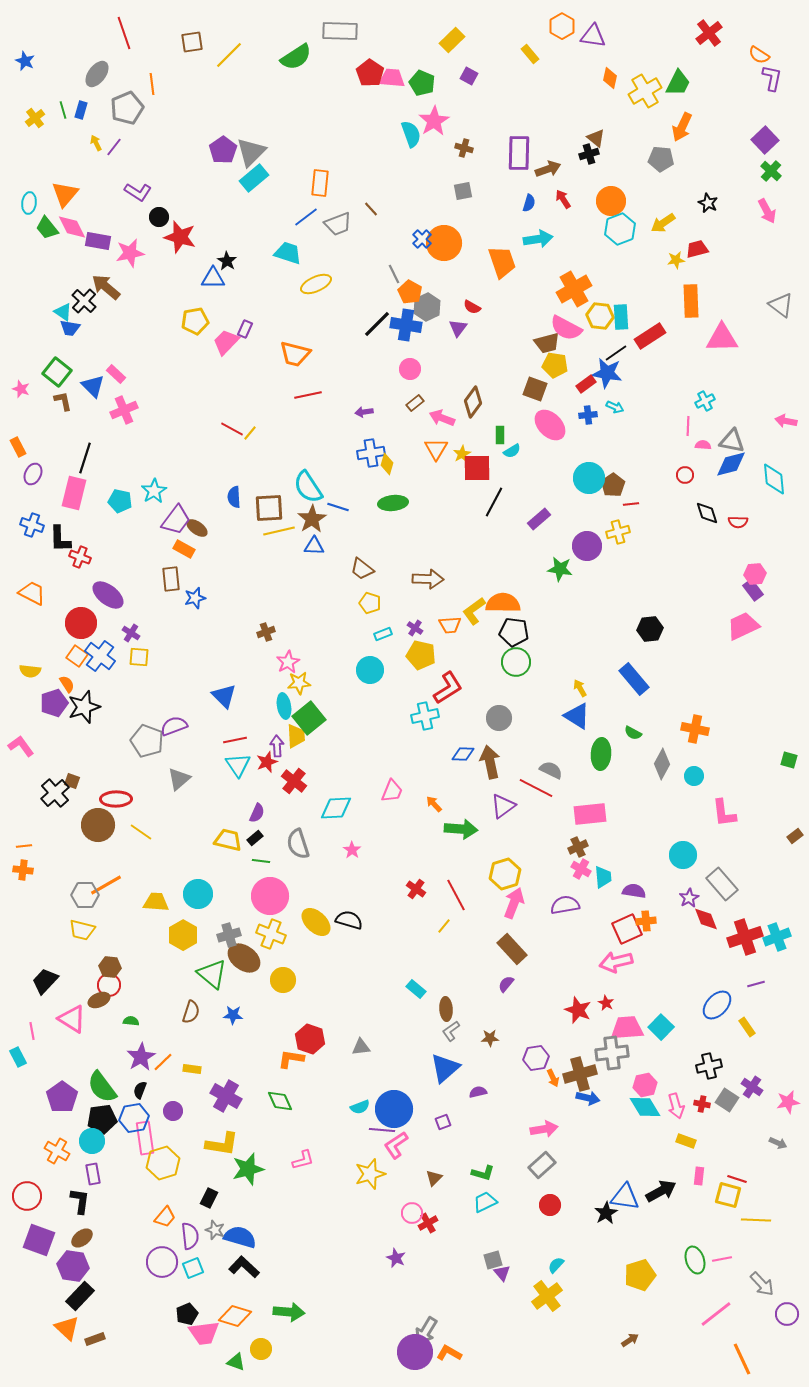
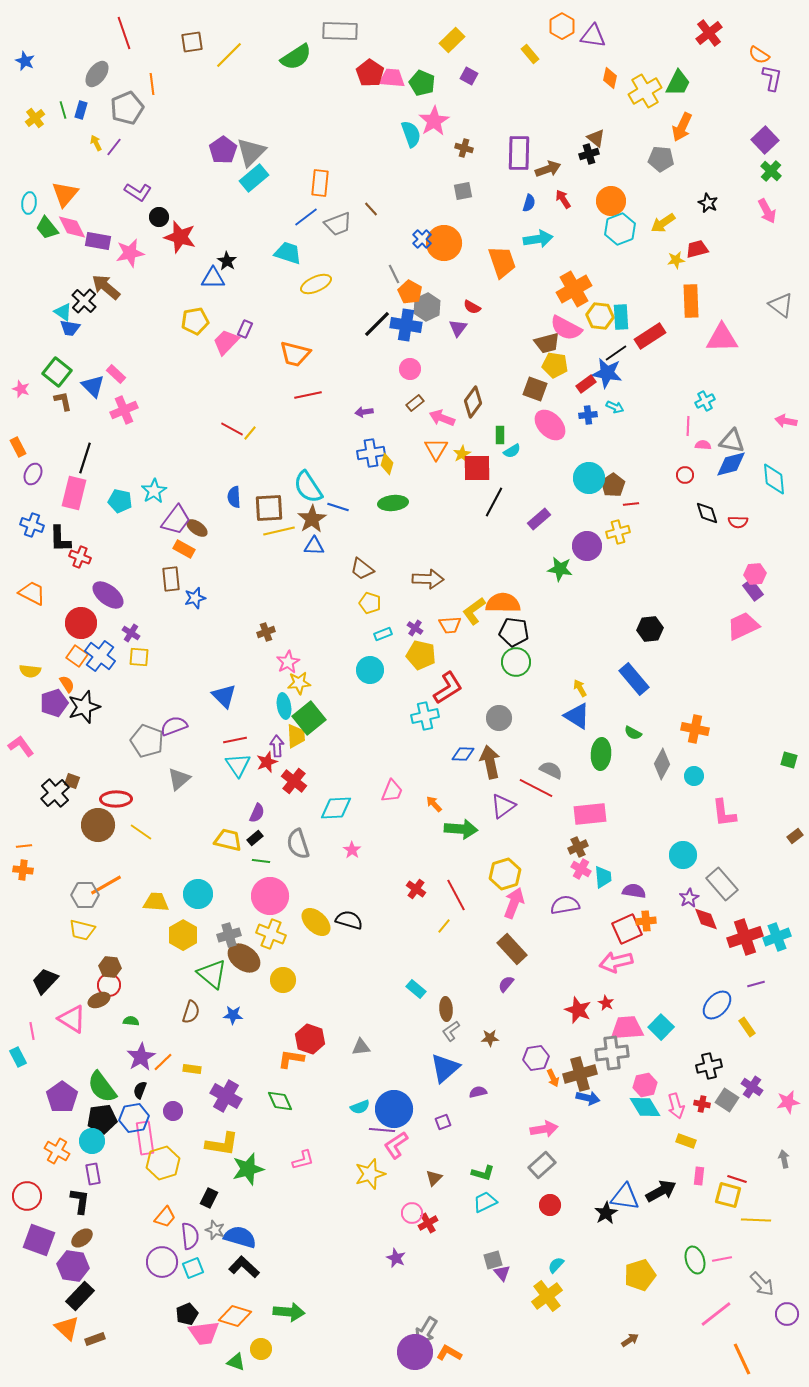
gray arrow at (778, 1143): moved 6 px right, 16 px down; rotated 126 degrees counterclockwise
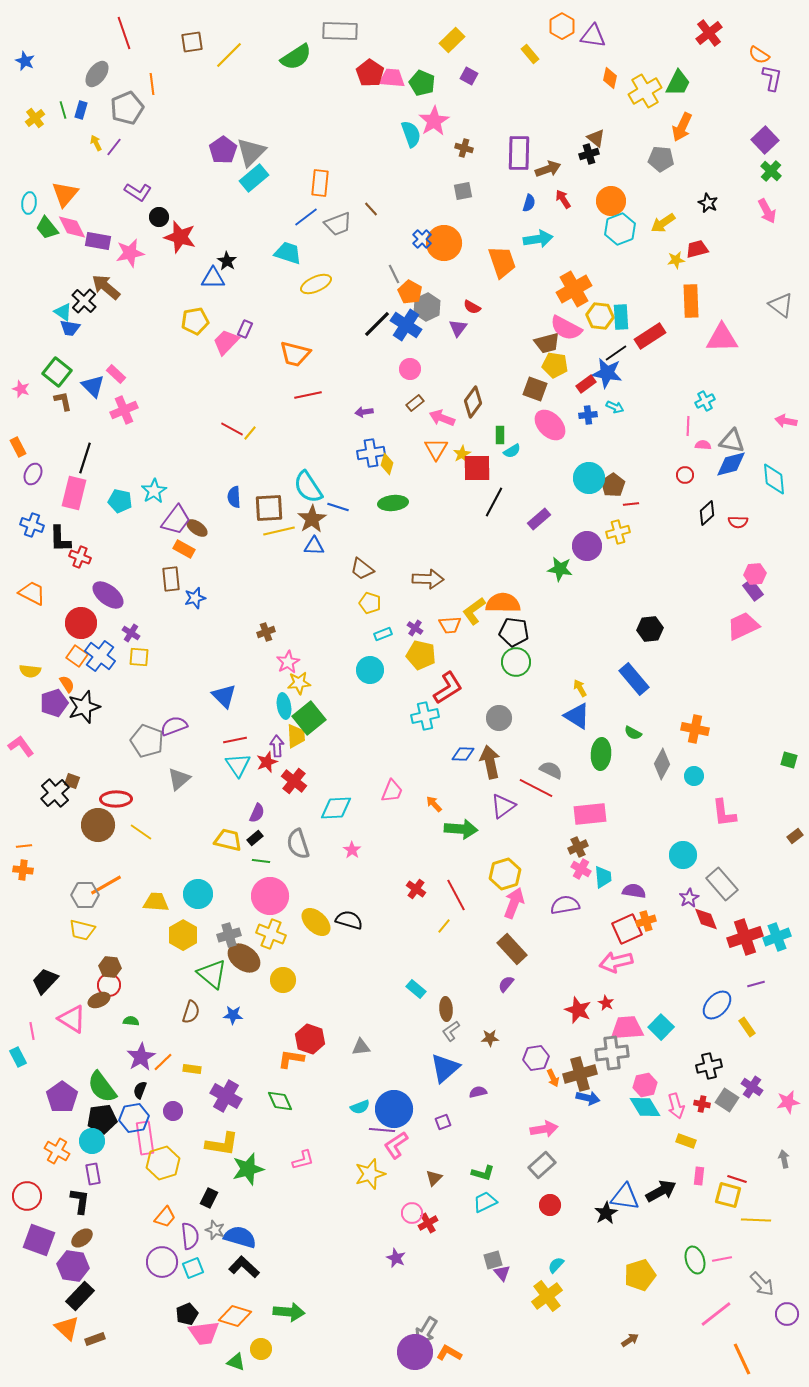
blue cross at (406, 325): rotated 24 degrees clockwise
black diamond at (707, 513): rotated 65 degrees clockwise
orange cross at (646, 921): rotated 12 degrees counterclockwise
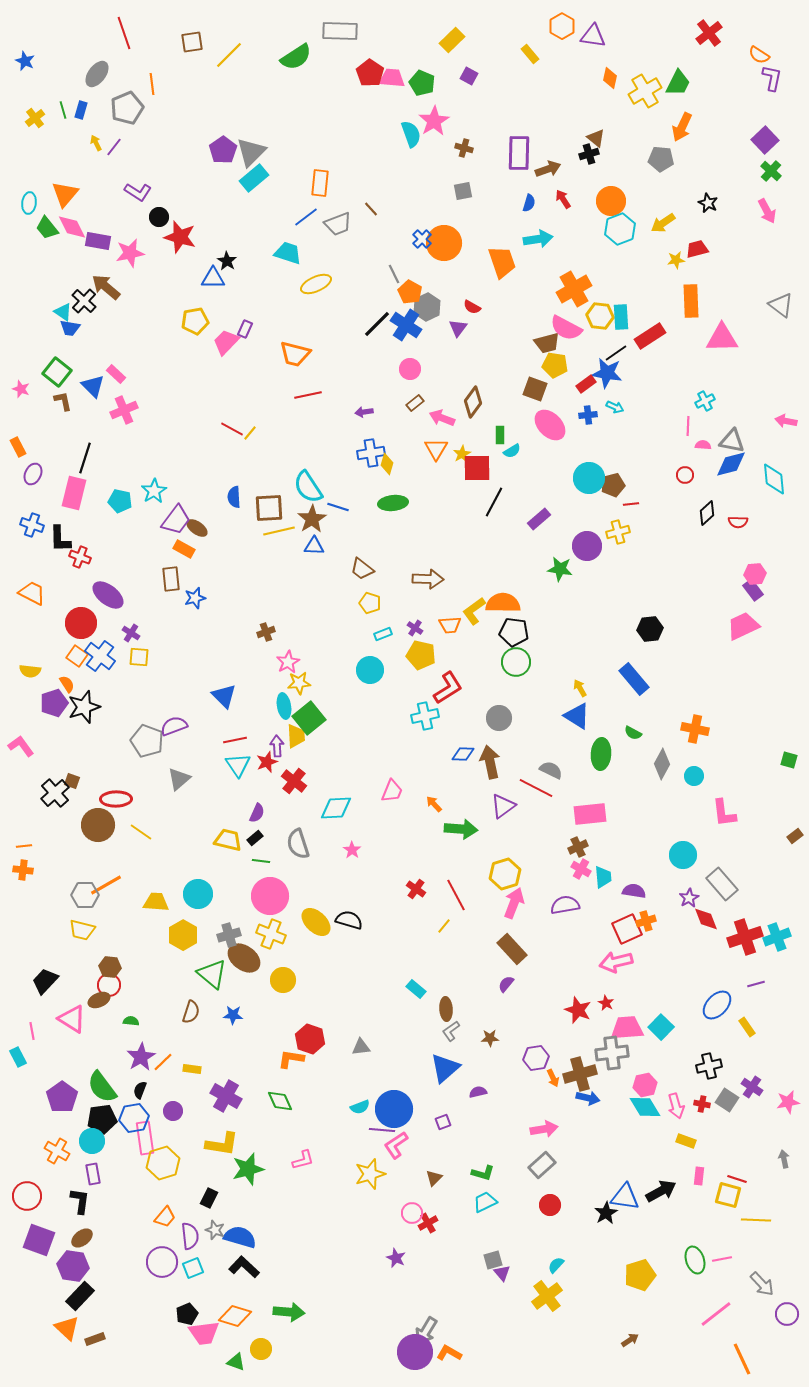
brown pentagon at (613, 485): rotated 20 degrees clockwise
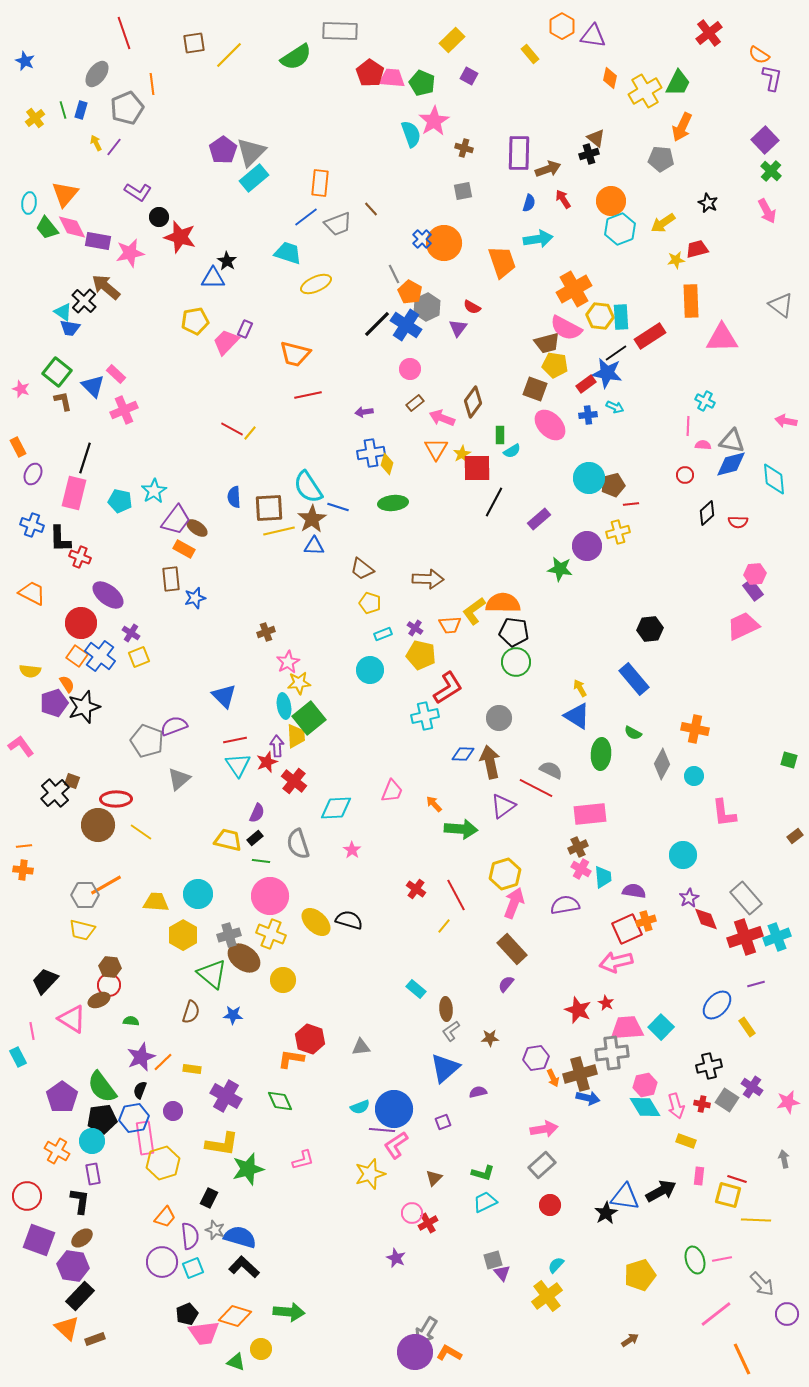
brown square at (192, 42): moved 2 px right, 1 px down
cyan cross at (705, 401): rotated 36 degrees counterclockwise
yellow square at (139, 657): rotated 25 degrees counterclockwise
gray rectangle at (722, 884): moved 24 px right, 14 px down
purple star at (141, 1057): rotated 8 degrees clockwise
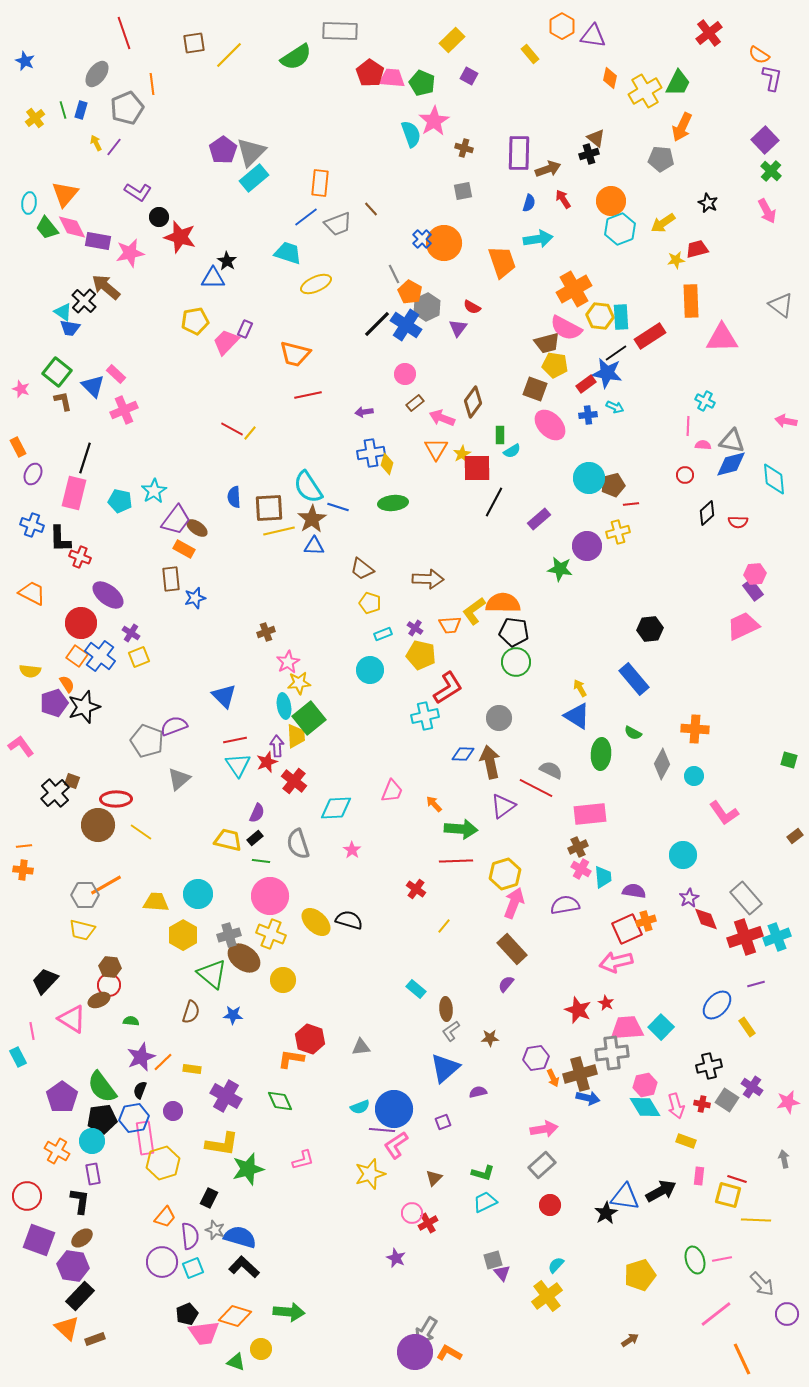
pink circle at (410, 369): moved 5 px left, 5 px down
orange cross at (695, 729): rotated 8 degrees counterclockwise
pink L-shape at (724, 813): rotated 28 degrees counterclockwise
red line at (456, 895): moved 34 px up; rotated 64 degrees counterclockwise
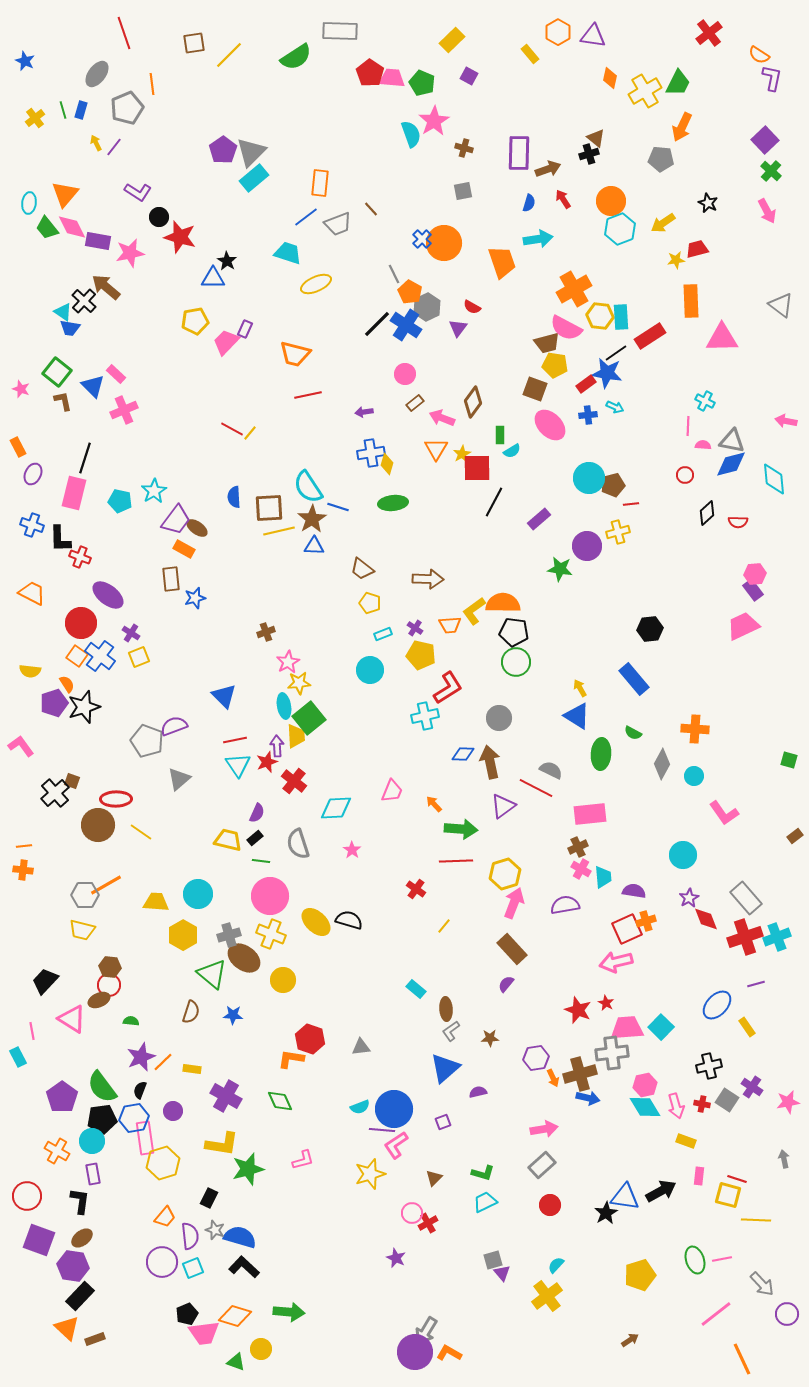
orange hexagon at (562, 26): moved 4 px left, 6 px down
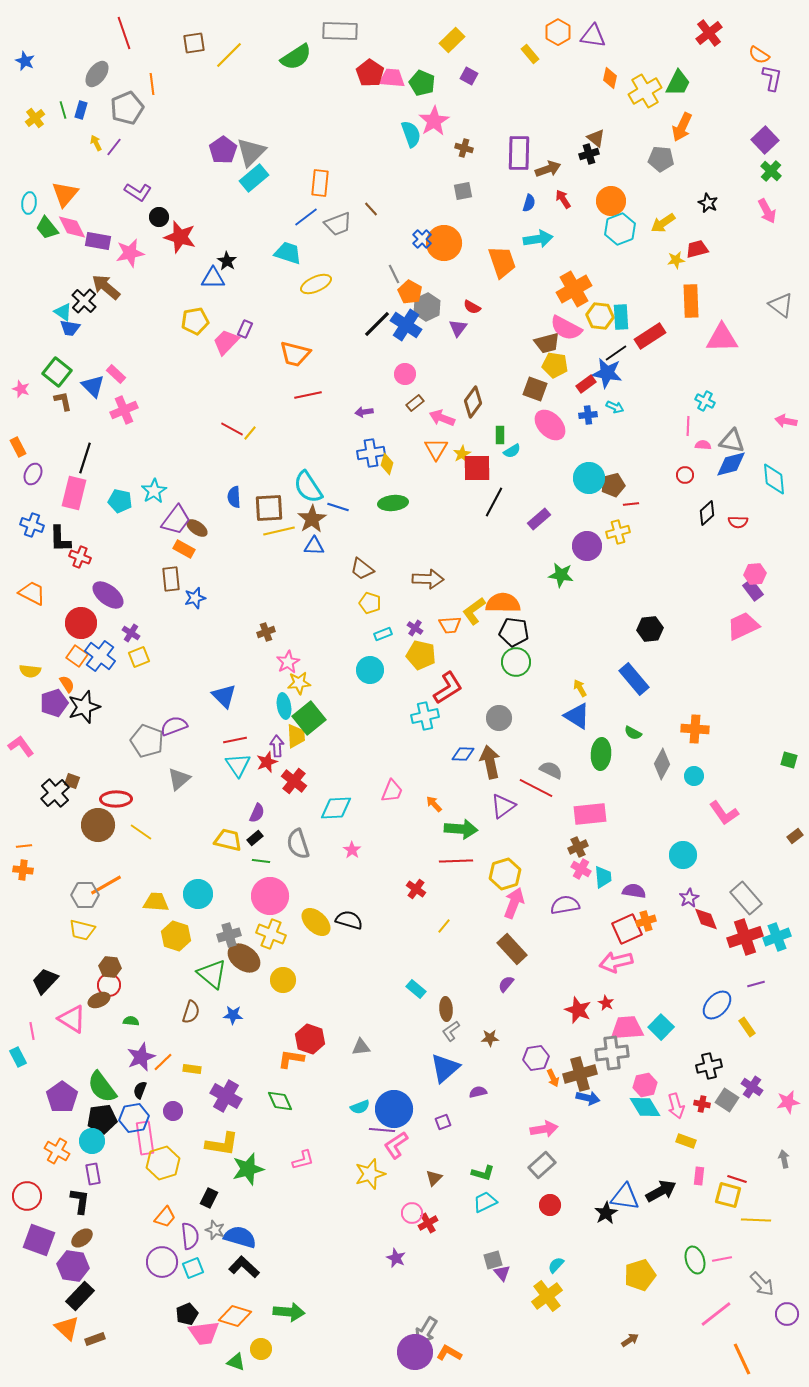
green star at (560, 569): moved 1 px right, 6 px down
yellow hexagon at (183, 935): moved 7 px left, 1 px down; rotated 12 degrees counterclockwise
